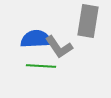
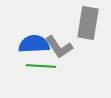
gray rectangle: moved 2 px down
blue semicircle: moved 2 px left, 5 px down
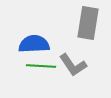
gray L-shape: moved 14 px right, 18 px down
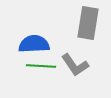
gray L-shape: moved 2 px right
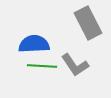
gray rectangle: rotated 36 degrees counterclockwise
green line: moved 1 px right
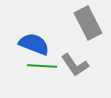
blue semicircle: rotated 24 degrees clockwise
